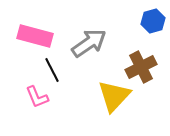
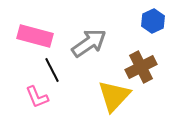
blue hexagon: rotated 10 degrees counterclockwise
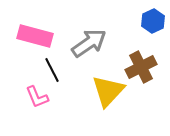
yellow triangle: moved 6 px left, 5 px up
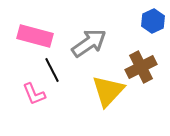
pink L-shape: moved 3 px left, 3 px up
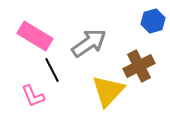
blue hexagon: rotated 10 degrees clockwise
pink rectangle: rotated 16 degrees clockwise
brown cross: moved 2 px left, 1 px up
pink L-shape: moved 1 px left, 2 px down
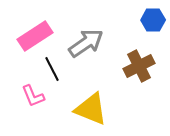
blue hexagon: moved 1 px up; rotated 15 degrees clockwise
pink rectangle: rotated 64 degrees counterclockwise
gray arrow: moved 3 px left
black line: moved 1 px up
yellow triangle: moved 17 px left, 18 px down; rotated 51 degrees counterclockwise
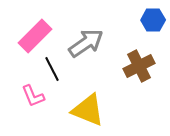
pink rectangle: rotated 12 degrees counterclockwise
yellow triangle: moved 3 px left, 1 px down
